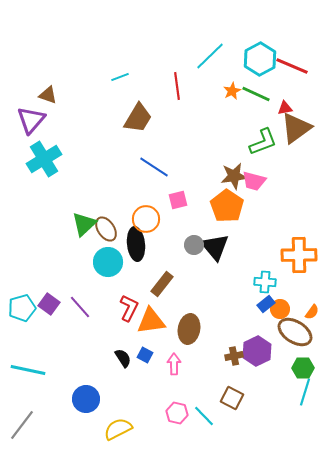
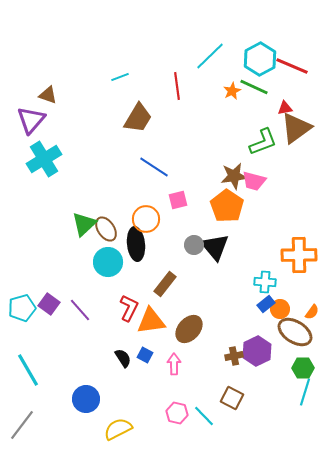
green line at (256, 94): moved 2 px left, 7 px up
brown rectangle at (162, 284): moved 3 px right
purple line at (80, 307): moved 3 px down
brown ellipse at (189, 329): rotated 32 degrees clockwise
cyan line at (28, 370): rotated 48 degrees clockwise
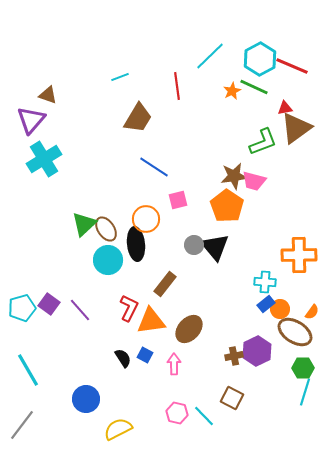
cyan circle at (108, 262): moved 2 px up
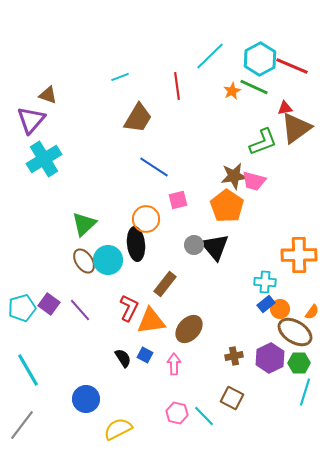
brown ellipse at (106, 229): moved 22 px left, 32 px down
purple hexagon at (257, 351): moved 13 px right, 7 px down
green hexagon at (303, 368): moved 4 px left, 5 px up
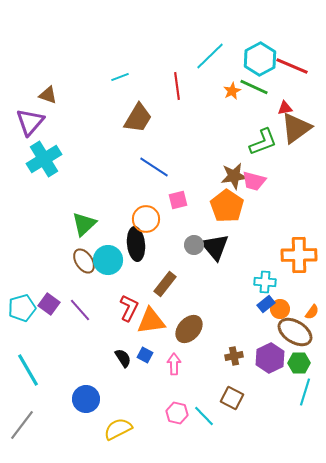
purple triangle at (31, 120): moved 1 px left, 2 px down
